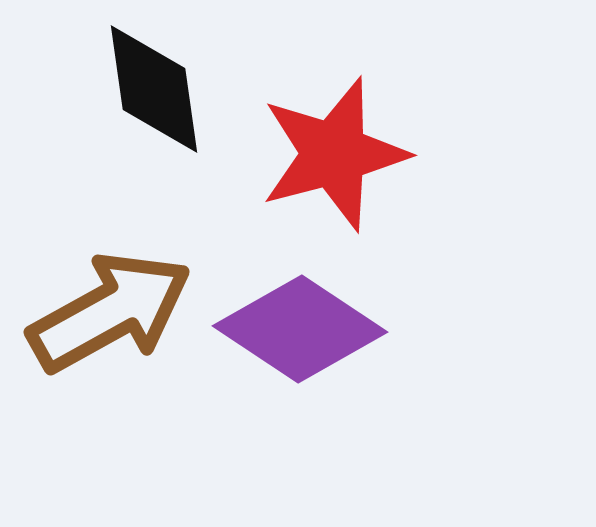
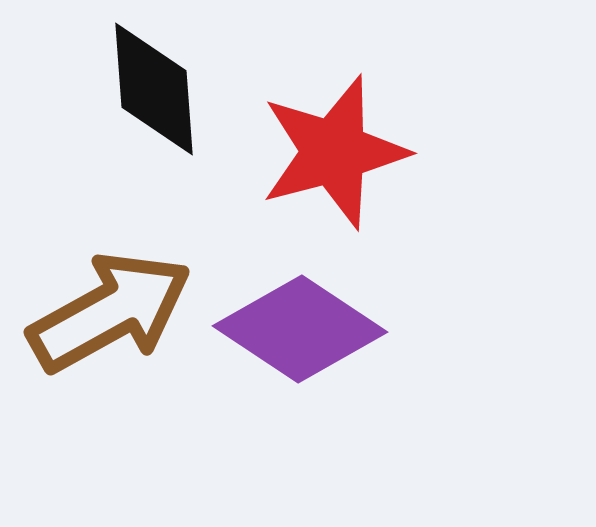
black diamond: rotated 4 degrees clockwise
red star: moved 2 px up
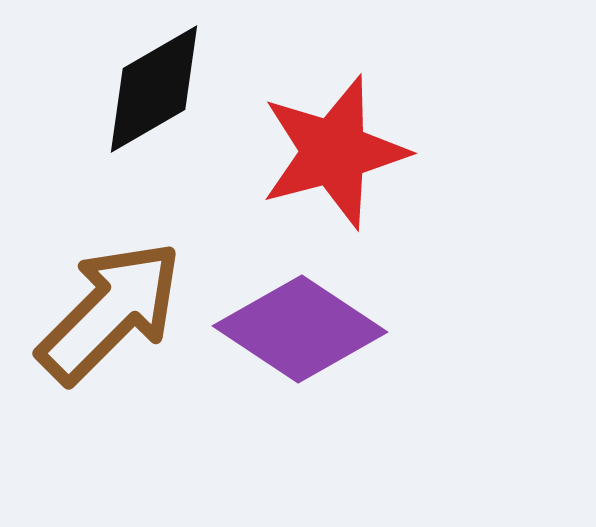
black diamond: rotated 64 degrees clockwise
brown arrow: rotated 16 degrees counterclockwise
